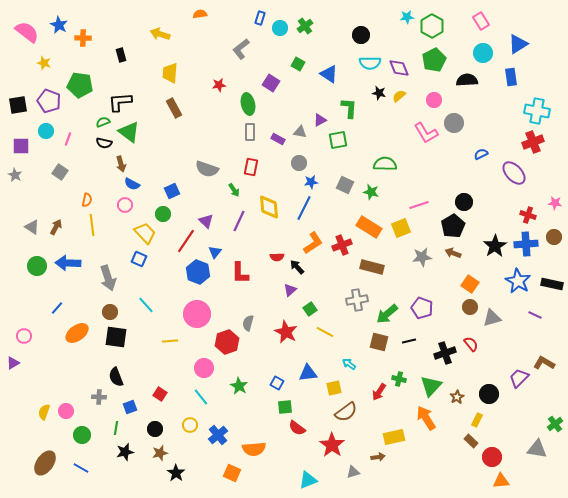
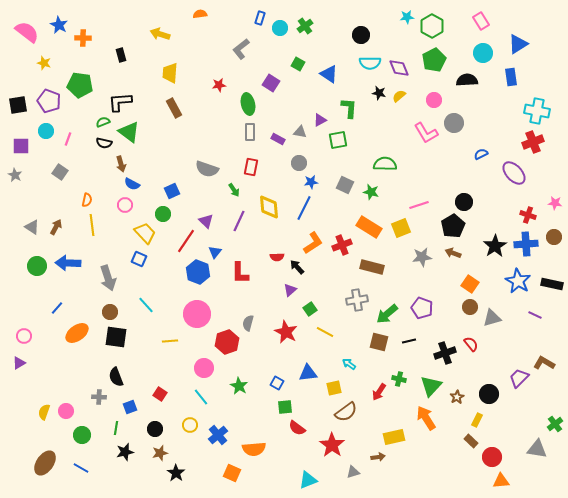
purple triangle at (13, 363): moved 6 px right
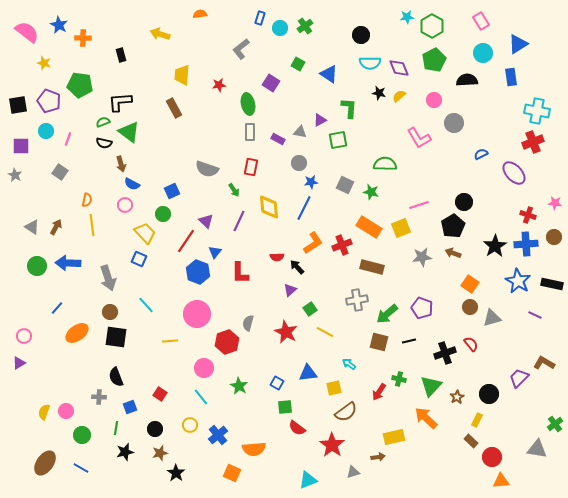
yellow trapezoid at (170, 73): moved 12 px right, 2 px down
pink L-shape at (426, 133): moved 7 px left, 5 px down
orange arrow at (426, 418): rotated 15 degrees counterclockwise
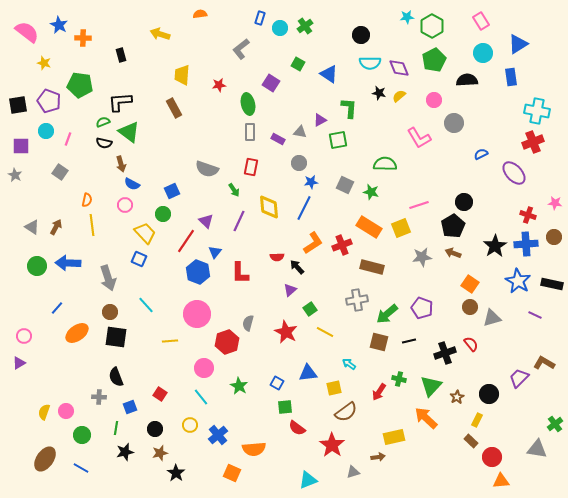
brown ellipse at (45, 463): moved 4 px up
